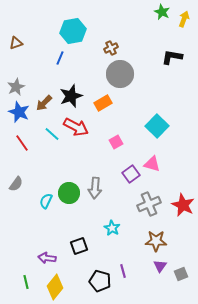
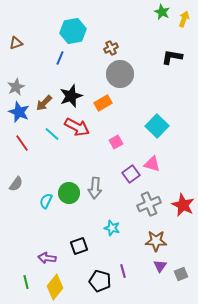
red arrow: moved 1 px right
cyan star: rotated 14 degrees counterclockwise
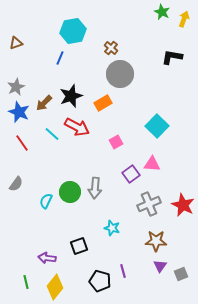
brown cross: rotated 24 degrees counterclockwise
pink triangle: rotated 12 degrees counterclockwise
green circle: moved 1 px right, 1 px up
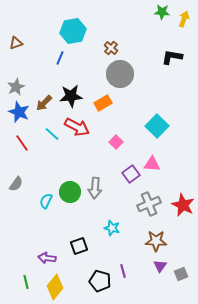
green star: rotated 21 degrees counterclockwise
black star: rotated 15 degrees clockwise
pink square: rotated 16 degrees counterclockwise
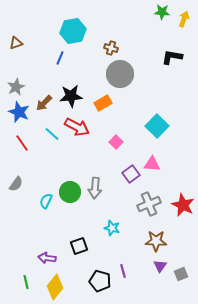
brown cross: rotated 24 degrees counterclockwise
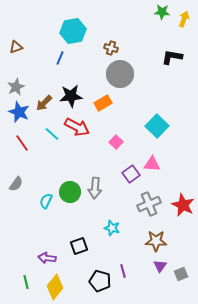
brown triangle: moved 4 px down
